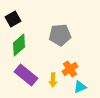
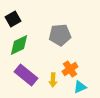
green diamond: rotated 15 degrees clockwise
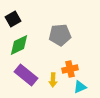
orange cross: rotated 21 degrees clockwise
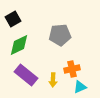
orange cross: moved 2 px right
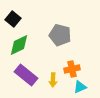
black square: rotated 21 degrees counterclockwise
gray pentagon: rotated 20 degrees clockwise
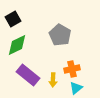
black square: rotated 21 degrees clockwise
gray pentagon: rotated 15 degrees clockwise
green diamond: moved 2 px left
purple rectangle: moved 2 px right
cyan triangle: moved 4 px left, 1 px down; rotated 16 degrees counterclockwise
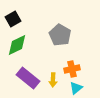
purple rectangle: moved 3 px down
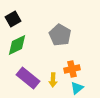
cyan triangle: moved 1 px right
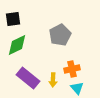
black square: rotated 21 degrees clockwise
gray pentagon: rotated 15 degrees clockwise
cyan triangle: rotated 32 degrees counterclockwise
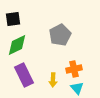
orange cross: moved 2 px right
purple rectangle: moved 4 px left, 3 px up; rotated 25 degrees clockwise
